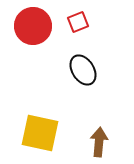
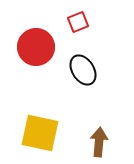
red circle: moved 3 px right, 21 px down
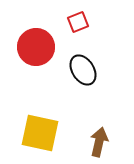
brown arrow: rotated 8 degrees clockwise
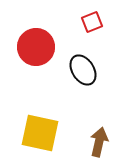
red square: moved 14 px right
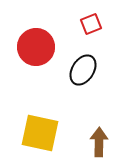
red square: moved 1 px left, 2 px down
black ellipse: rotated 64 degrees clockwise
brown arrow: rotated 12 degrees counterclockwise
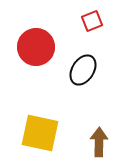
red square: moved 1 px right, 3 px up
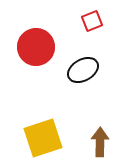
black ellipse: rotated 28 degrees clockwise
yellow square: moved 3 px right, 5 px down; rotated 30 degrees counterclockwise
brown arrow: moved 1 px right
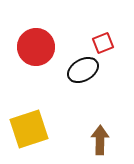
red square: moved 11 px right, 22 px down
yellow square: moved 14 px left, 9 px up
brown arrow: moved 2 px up
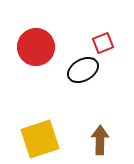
yellow square: moved 11 px right, 10 px down
